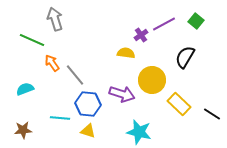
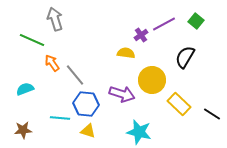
blue hexagon: moved 2 px left
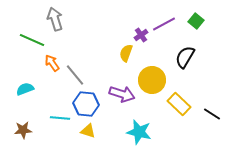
yellow semicircle: rotated 78 degrees counterclockwise
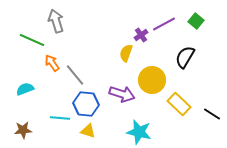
gray arrow: moved 1 px right, 2 px down
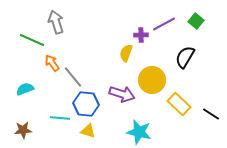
gray arrow: moved 1 px down
purple cross: rotated 32 degrees clockwise
gray line: moved 2 px left, 2 px down
black line: moved 1 px left
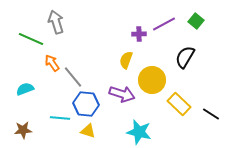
purple cross: moved 2 px left, 1 px up
green line: moved 1 px left, 1 px up
yellow semicircle: moved 7 px down
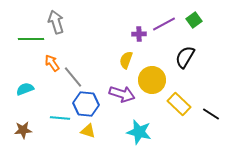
green square: moved 2 px left, 1 px up; rotated 14 degrees clockwise
green line: rotated 25 degrees counterclockwise
